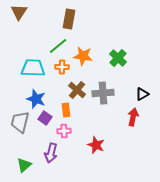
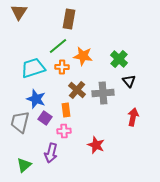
green cross: moved 1 px right, 1 px down
cyan trapezoid: rotated 20 degrees counterclockwise
black triangle: moved 13 px left, 13 px up; rotated 40 degrees counterclockwise
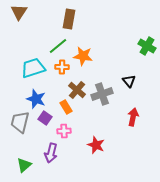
green cross: moved 28 px right, 13 px up; rotated 12 degrees counterclockwise
gray cross: moved 1 px left, 1 px down; rotated 15 degrees counterclockwise
orange rectangle: moved 3 px up; rotated 24 degrees counterclockwise
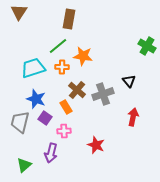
gray cross: moved 1 px right
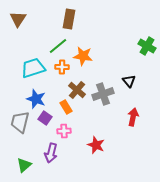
brown triangle: moved 1 px left, 7 px down
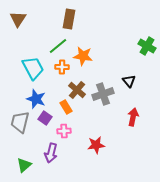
cyan trapezoid: rotated 80 degrees clockwise
red star: rotated 30 degrees counterclockwise
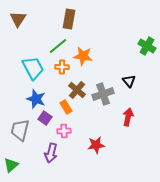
red arrow: moved 5 px left
gray trapezoid: moved 8 px down
green triangle: moved 13 px left
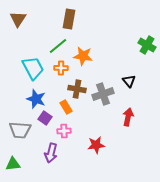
green cross: moved 1 px up
orange cross: moved 1 px left, 1 px down
brown cross: moved 1 px up; rotated 30 degrees counterclockwise
gray trapezoid: rotated 100 degrees counterclockwise
green triangle: moved 2 px right, 1 px up; rotated 35 degrees clockwise
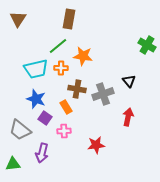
cyan trapezoid: moved 3 px right, 1 px down; rotated 105 degrees clockwise
gray trapezoid: rotated 35 degrees clockwise
purple arrow: moved 9 px left
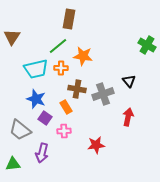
brown triangle: moved 6 px left, 18 px down
